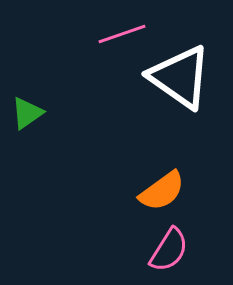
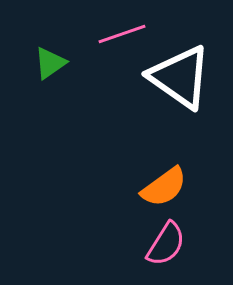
green triangle: moved 23 px right, 50 px up
orange semicircle: moved 2 px right, 4 px up
pink semicircle: moved 3 px left, 6 px up
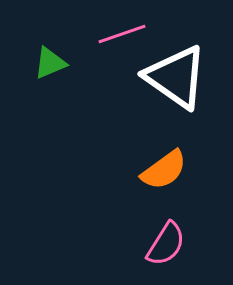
green triangle: rotated 12 degrees clockwise
white triangle: moved 4 px left
orange semicircle: moved 17 px up
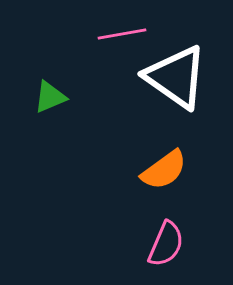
pink line: rotated 9 degrees clockwise
green triangle: moved 34 px down
pink semicircle: rotated 9 degrees counterclockwise
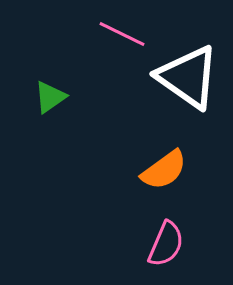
pink line: rotated 36 degrees clockwise
white triangle: moved 12 px right
green triangle: rotated 12 degrees counterclockwise
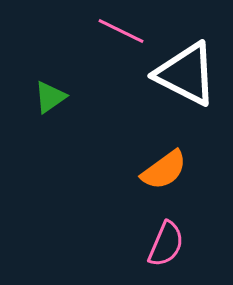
pink line: moved 1 px left, 3 px up
white triangle: moved 2 px left, 3 px up; rotated 8 degrees counterclockwise
